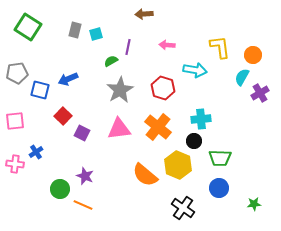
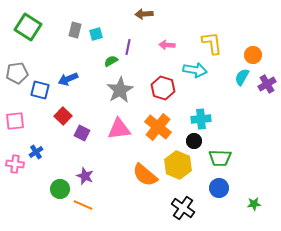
yellow L-shape: moved 8 px left, 4 px up
purple cross: moved 7 px right, 9 px up
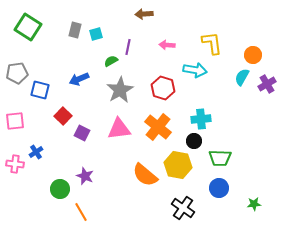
blue arrow: moved 11 px right
yellow hexagon: rotated 12 degrees counterclockwise
orange line: moved 2 px left, 7 px down; rotated 36 degrees clockwise
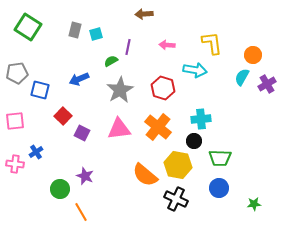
black cross: moved 7 px left, 9 px up; rotated 10 degrees counterclockwise
